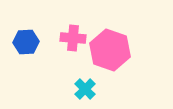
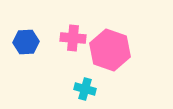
cyan cross: rotated 30 degrees counterclockwise
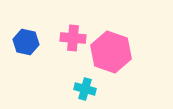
blue hexagon: rotated 15 degrees clockwise
pink hexagon: moved 1 px right, 2 px down
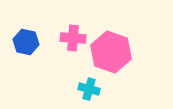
cyan cross: moved 4 px right
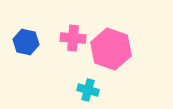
pink hexagon: moved 3 px up
cyan cross: moved 1 px left, 1 px down
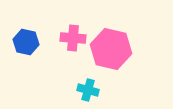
pink hexagon: rotated 6 degrees counterclockwise
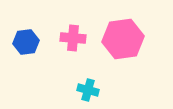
blue hexagon: rotated 20 degrees counterclockwise
pink hexagon: moved 12 px right, 10 px up; rotated 21 degrees counterclockwise
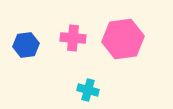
blue hexagon: moved 3 px down
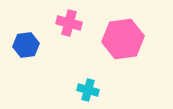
pink cross: moved 4 px left, 15 px up; rotated 10 degrees clockwise
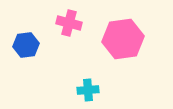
cyan cross: rotated 20 degrees counterclockwise
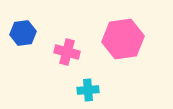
pink cross: moved 2 px left, 29 px down
blue hexagon: moved 3 px left, 12 px up
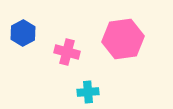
blue hexagon: rotated 20 degrees counterclockwise
cyan cross: moved 2 px down
